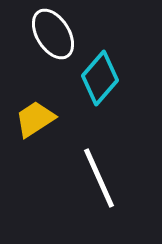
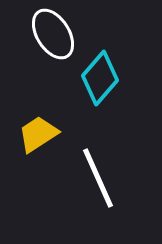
yellow trapezoid: moved 3 px right, 15 px down
white line: moved 1 px left
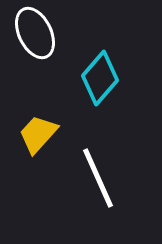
white ellipse: moved 18 px left, 1 px up; rotated 6 degrees clockwise
yellow trapezoid: rotated 15 degrees counterclockwise
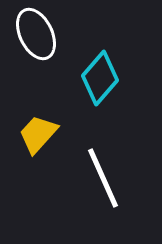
white ellipse: moved 1 px right, 1 px down
white line: moved 5 px right
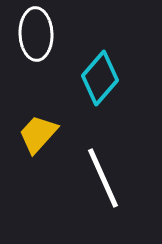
white ellipse: rotated 24 degrees clockwise
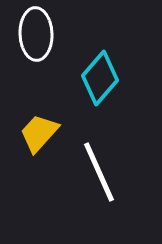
yellow trapezoid: moved 1 px right, 1 px up
white line: moved 4 px left, 6 px up
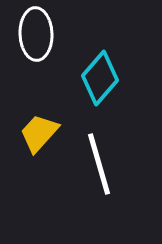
white line: moved 8 px up; rotated 8 degrees clockwise
